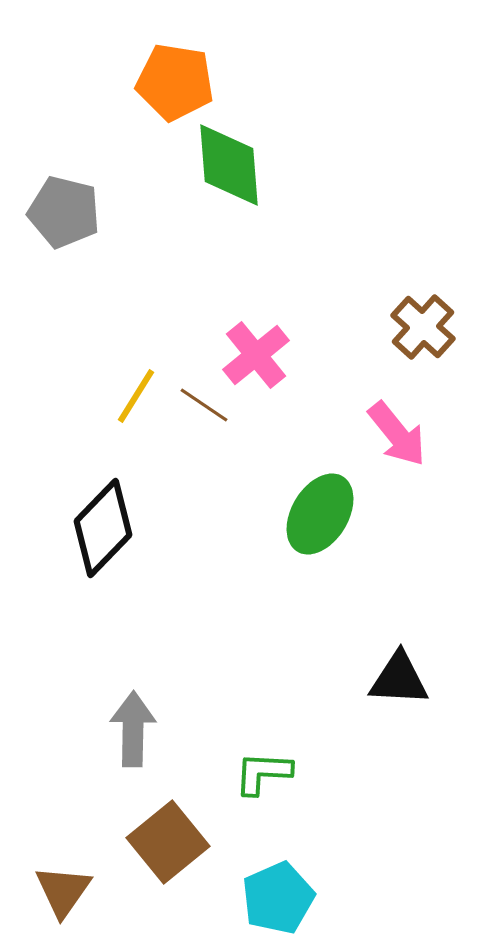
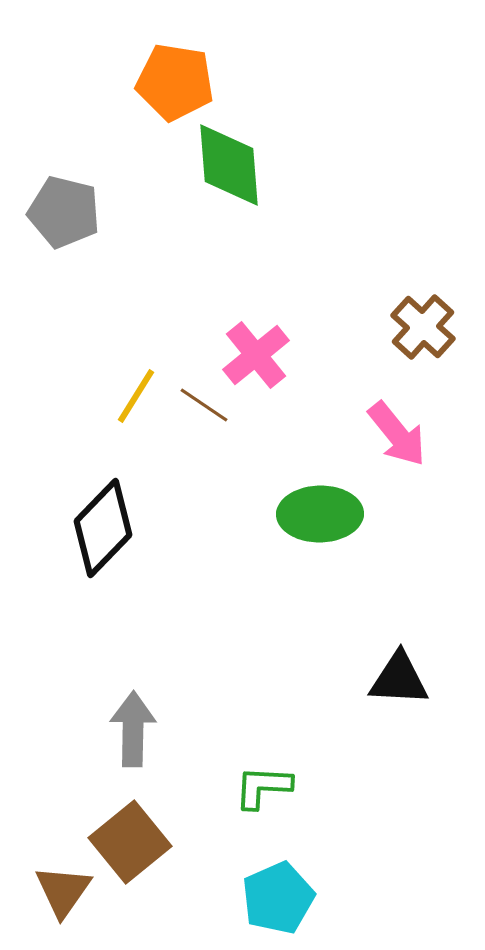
green ellipse: rotated 58 degrees clockwise
green L-shape: moved 14 px down
brown square: moved 38 px left
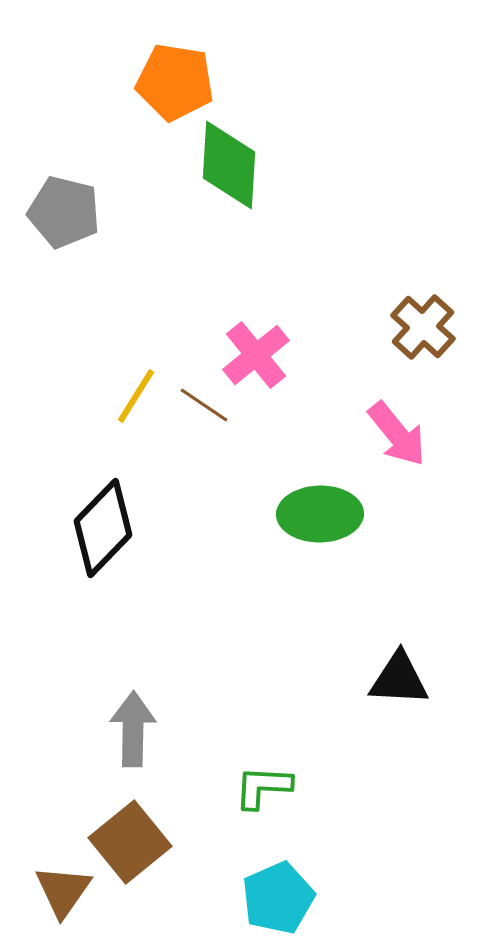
green diamond: rotated 8 degrees clockwise
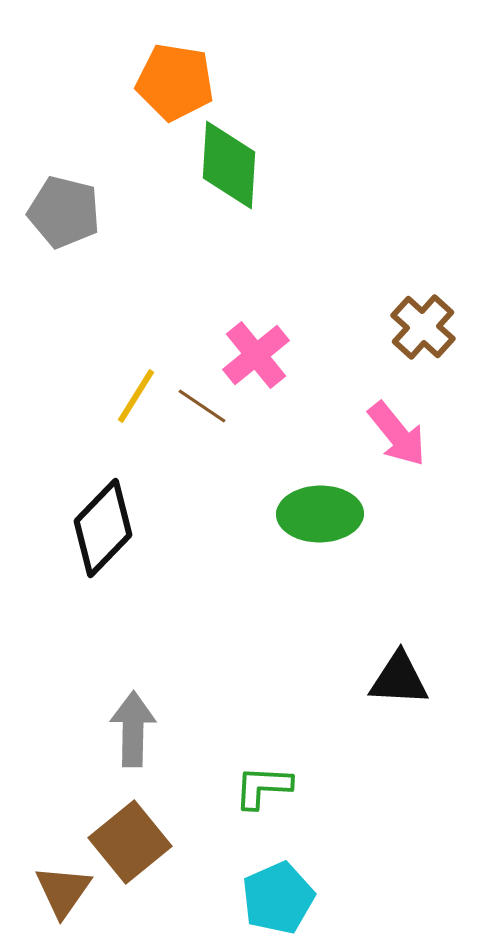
brown line: moved 2 px left, 1 px down
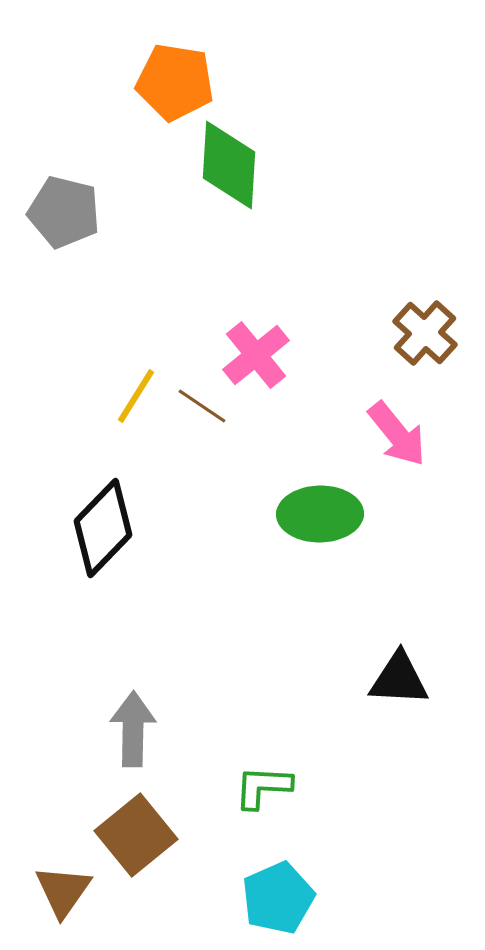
brown cross: moved 2 px right, 6 px down
brown square: moved 6 px right, 7 px up
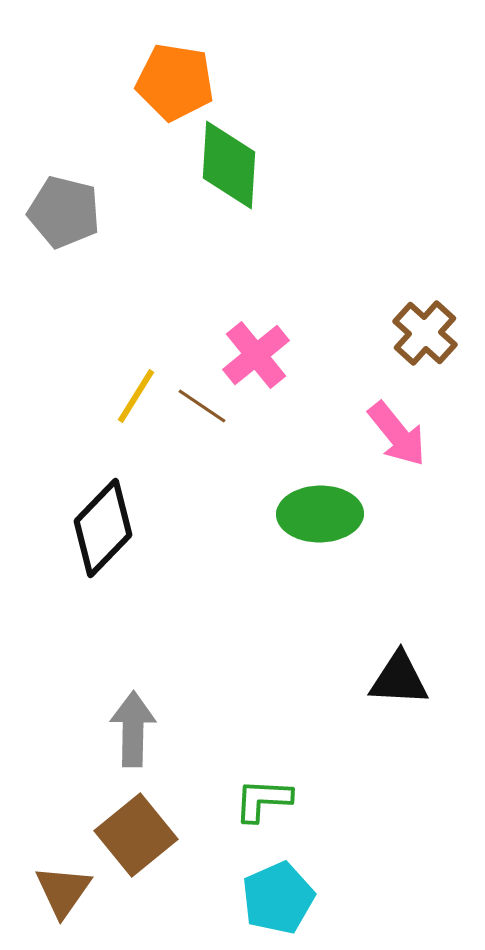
green L-shape: moved 13 px down
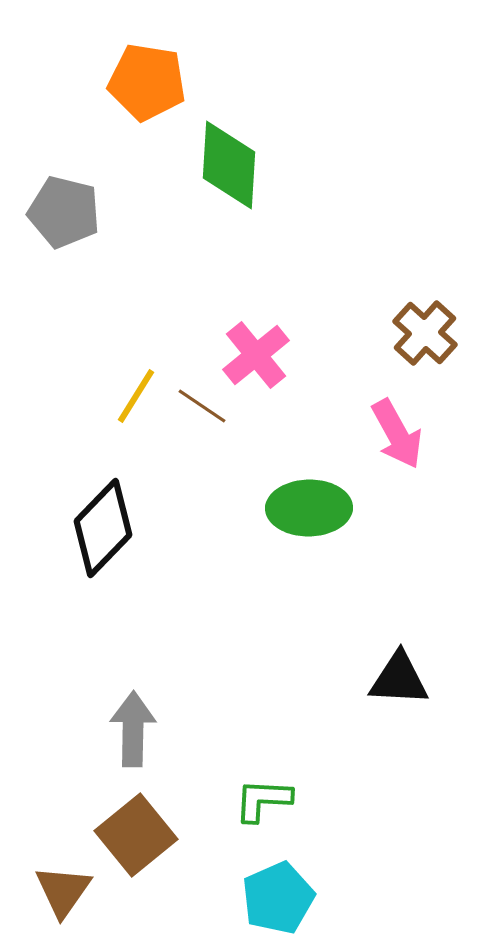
orange pentagon: moved 28 px left
pink arrow: rotated 10 degrees clockwise
green ellipse: moved 11 px left, 6 px up
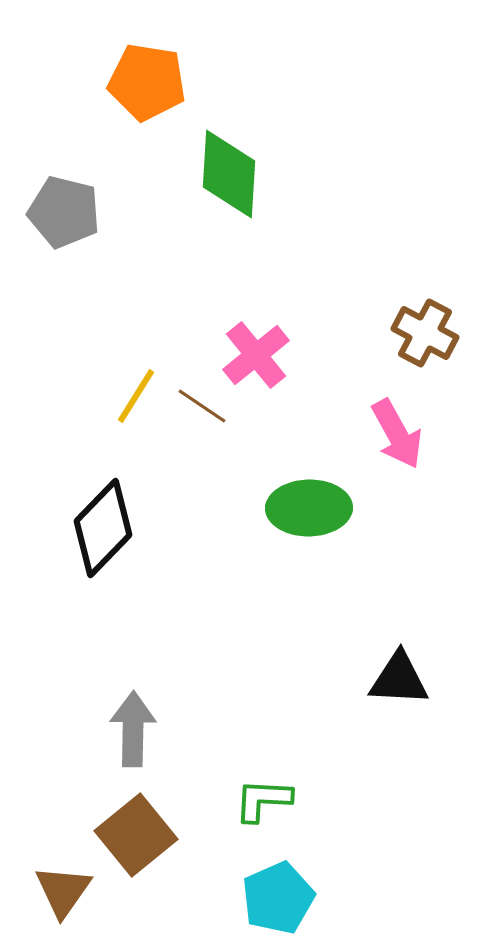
green diamond: moved 9 px down
brown cross: rotated 14 degrees counterclockwise
